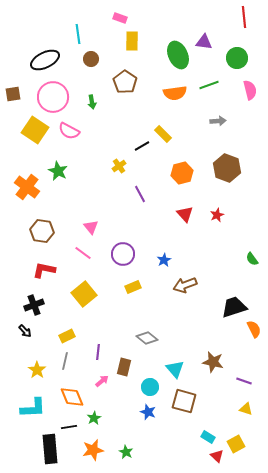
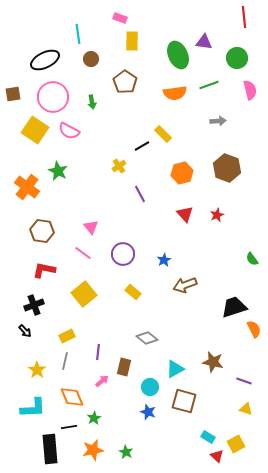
yellow rectangle at (133, 287): moved 5 px down; rotated 63 degrees clockwise
cyan triangle at (175, 369): rotated 42 degrees clockwise
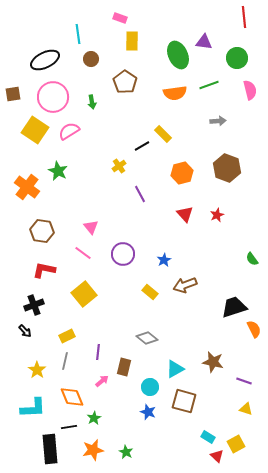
pink semicircle at (69, 131): rotated 120 degrees clockwise
yellow rectangle at (133, 292): moved 17 px right
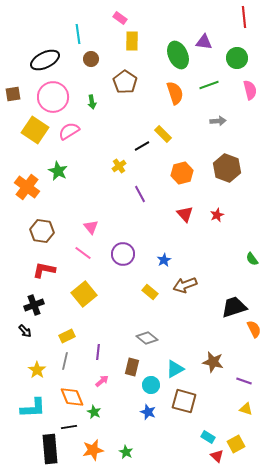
pink rectangle at (120, 18): rotated 16 degrees clockwise
orange semicircle at (175, 93): rotated 100 degrees counterclockwise
brown rectangle at (124, 367): moved 8 px right
cyan circle at (150, 387): moved 1 px right, 2 px up
green star at (94, 418): moved 6 px up; rotated 16 degrees counterclockwise
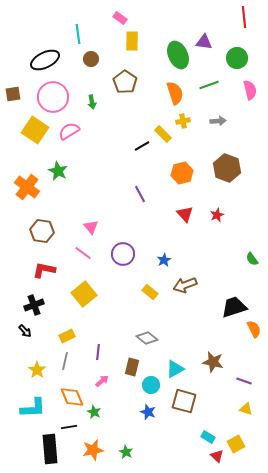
yellow cross at (119, 166): moved 64 px right, 45 px up; rotated 24 degrees clockwise
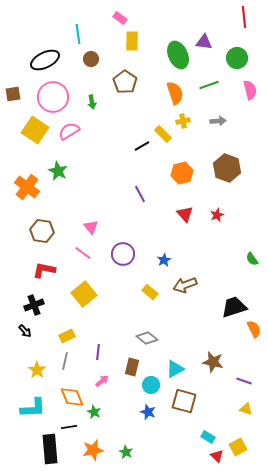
yellow square at (236, 444): moved 2 px right, 3 px down
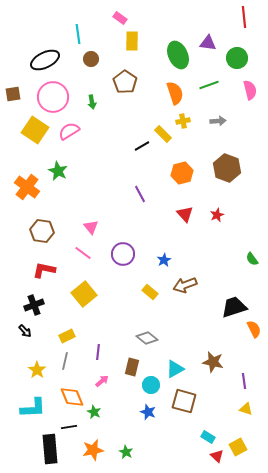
purple triangle at (204, 42): moved 4 px right, 1 px down
purple line at (244, 381): rotated 63 degrees clockwise
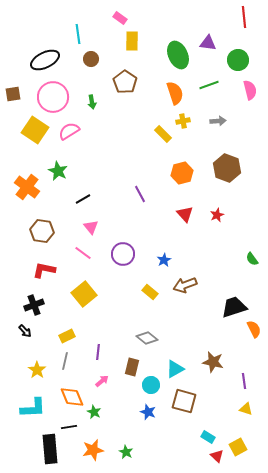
green circle at (237, 58): moved 1 px right, 2 px down
black line at (142, 146): moved 59 px left, 53 px down
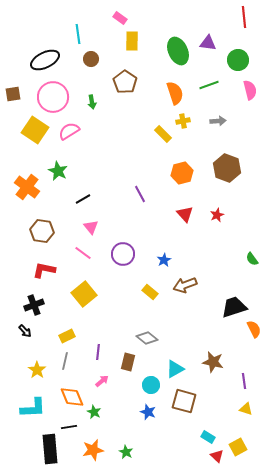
green ellipse at (178, 55): moved 4 px up
brown rectangle at (132, 367): moved 4 px left, 5 px up
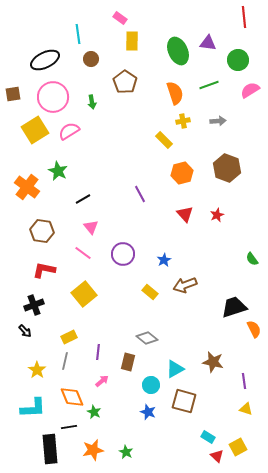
pink semicircle at (250, 90): rotated 108 degrees counterclockwise
yellow square at (35, 130): rotated 24 degrees clockwise
yellow rectangle at (163, 134): moved 1 px right, 6 px down
yellow rectangle at (67, 336): moved 2 px right, 1 px down
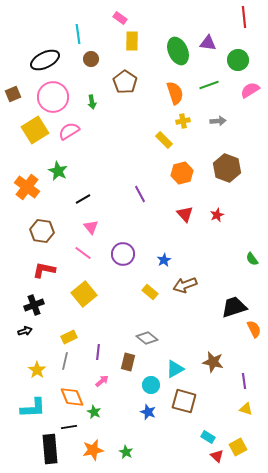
brown square at (13, 94): rotated 14 degrees counterclockwise
black arrow at (25, 331): rotated 64 degrees counterclockwise
